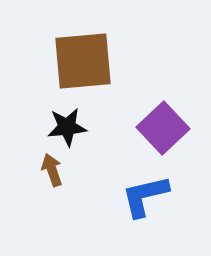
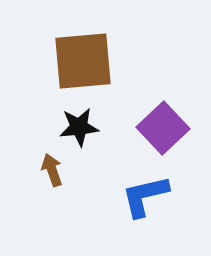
black star: moved 12 px right
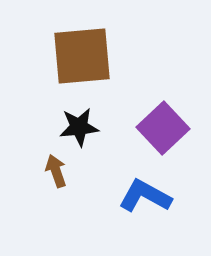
brown square: moved 1 px left, 5 px up
brown arrow: moved 4 px right, 1 px down
blue L-shape: rotated 42 degrees clockwise
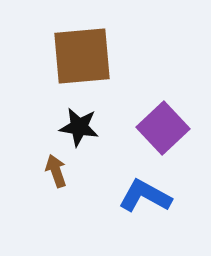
black star: rotated 15 degrees clockwise
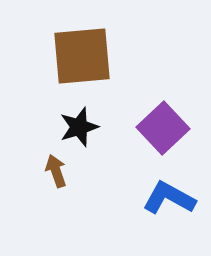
black star: rotated 27 degrees counterclockwise
blue L-shape: moved 24 px right, 2 px down
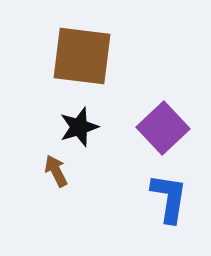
brown square: rotated 12 degrees clockwise
brown arrow: rotated 8 degrees counterclockwise
blue L-shape: rotated 70 degrees clockwise
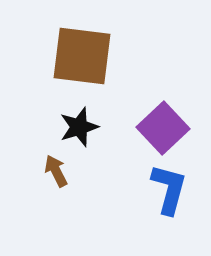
blue L-shape: moved 9 px up; rotated 6 degrees clockwise
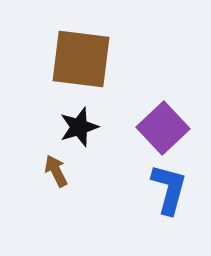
brown square: moved 1 px left, 3 px down
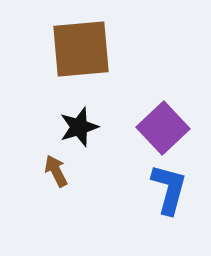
brown square: moved 10 px up; rotated 12 degrees counterclockwise
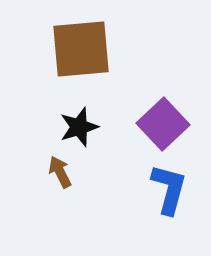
purple square: moved 4 px up
brown arrow: moved 4 px right, 1 px down
